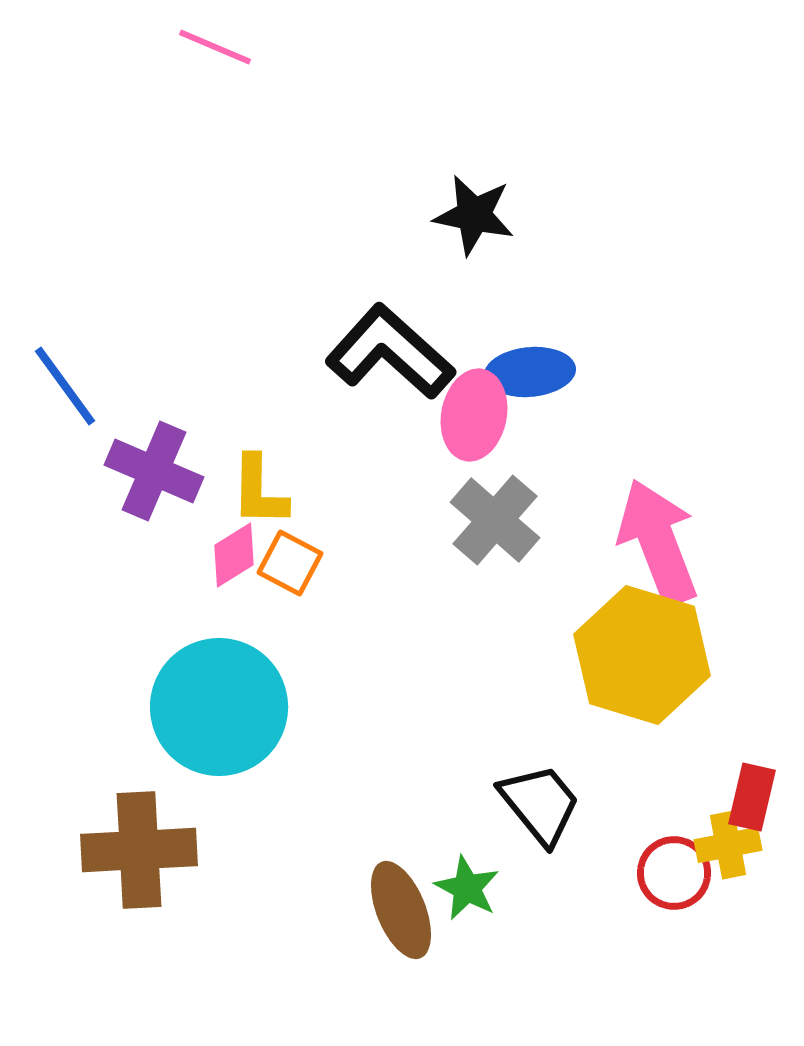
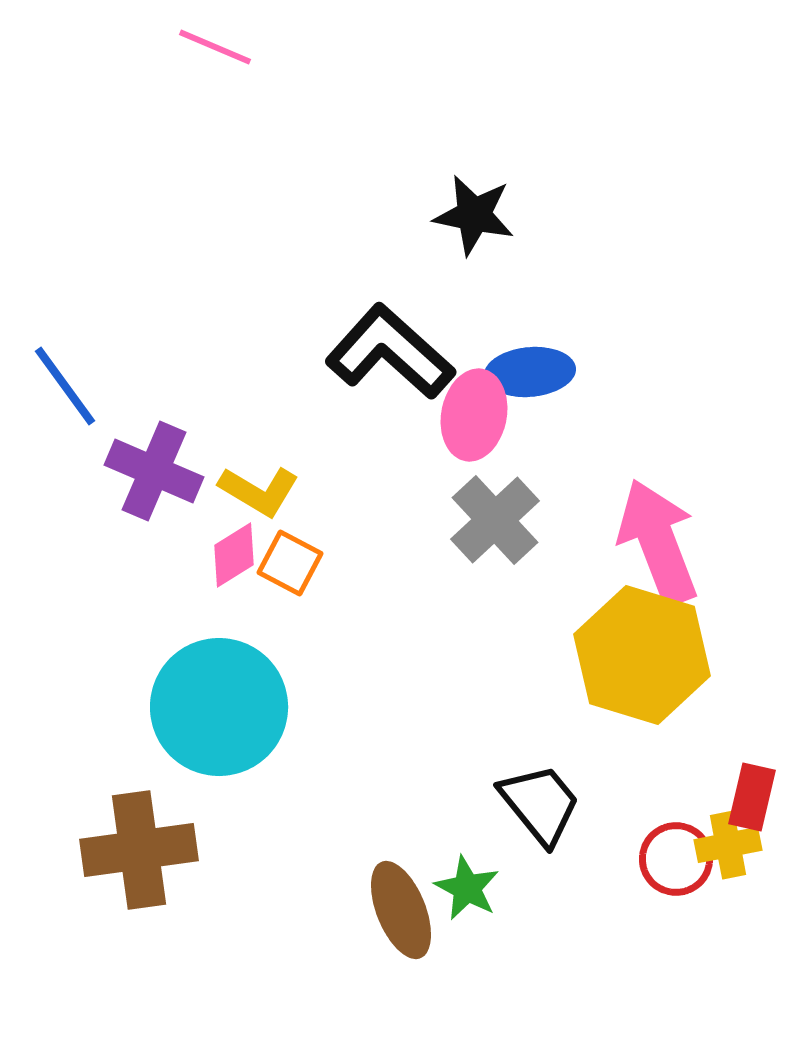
yellow L-shape: rotated 60 degrees counterclockwise
gray cross: rotated 6 degrees clockwise
brown cross: rotated 5 degrees counterclockwise
red circle: moved 2 px right, 14 px up
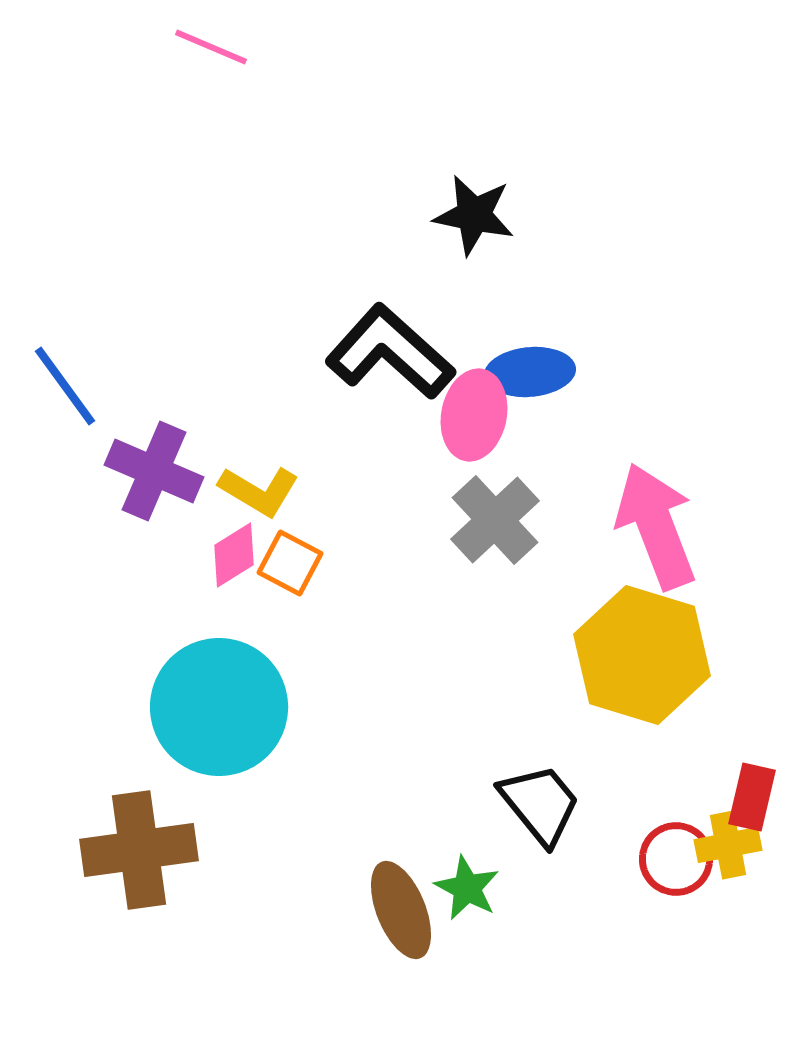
pink line: moved 4 px left
pink arrow: moved 2 px left, 16 px up
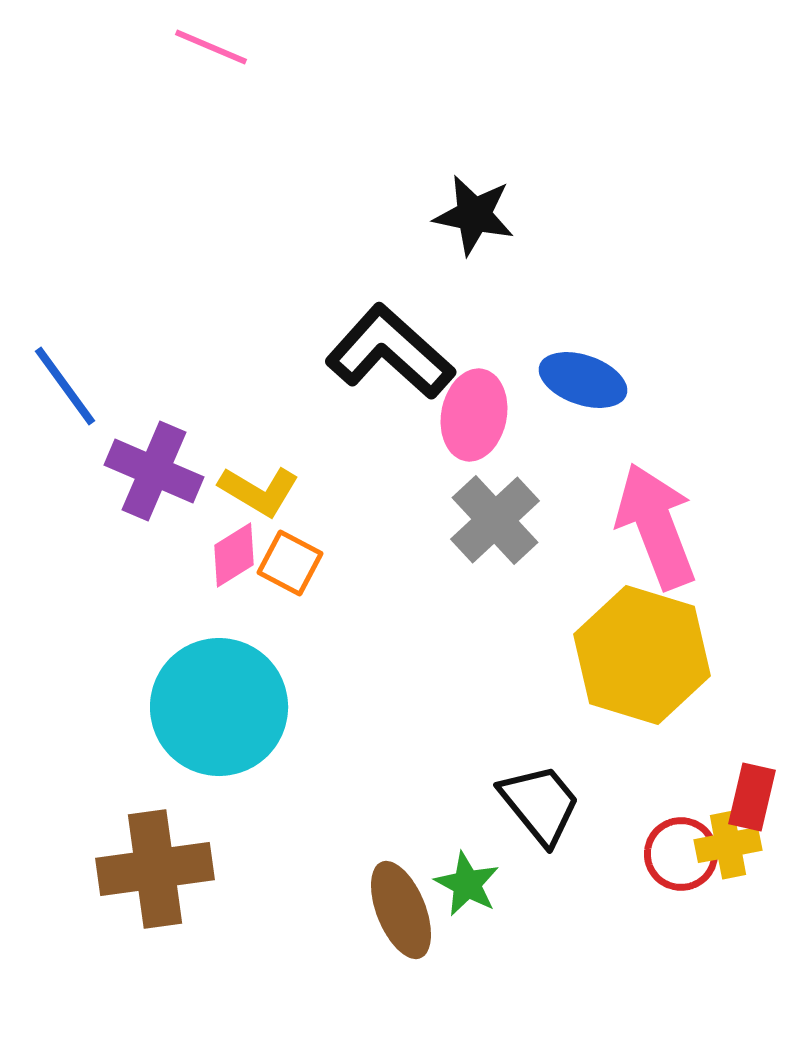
blue ellipse: moved 53 px right, 8 px down; rotated 24 degrees clockwise
brown cross: moved 16 px right, 19 px down
red circle: moved 5 px right, 5 px up
green star: moved 4 px up
